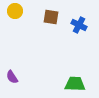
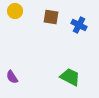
green trapezoid: moved 5 px left, 7 px up; rotated 25 degrees clockwise
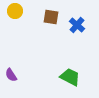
blue cross: moved 2 px left; rotated 14 degrees clockwise
purple semicircle: moved 1 px left, 2 px up
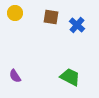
yellow circle: moved 2 px down
purple semicircle: moved 4 px right, 1 px down
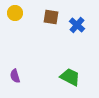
purple semicircle: rotated 16 degrees clockwise
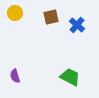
brown square: rotated 21 degrees counterclockwise
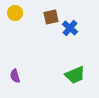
blue cross: moved 7 px left, 3 px down
green trapezoid: moved 5 px right, 2 px up; rotated 130 degrees clockwise
